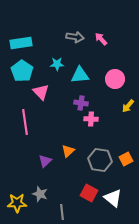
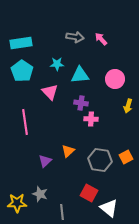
pink triangle: moved 9 px right
yellow arrow: rotated 24 degrees counterclockwise
orange square: moved 2 px up
white triangle: moved 4 px left, 10 px down
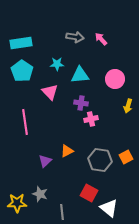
pink cross: rotated 16 degrees counterclockwise
orange triangle: moved 1 px left; rotated 16 degrees clockwise
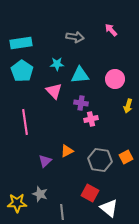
pink arrow: moved 10 px right, 9 px up
pink triangle: moved 4 px right, 1 px up
red square: moved 1 px right
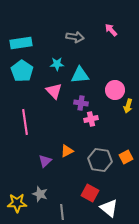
pink circle: moved 11 px down
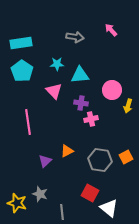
pink circle: moved 3 px left
pink line: moved 3 px right
yellow star: rotated 18 degrees clockwise
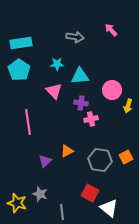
cyan pentagon: moved 3 px left, 1 px up
cyan triangle: moved 1 px down
